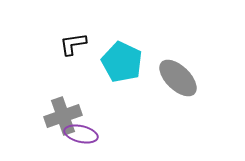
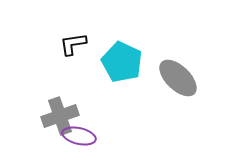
gray cross: moved 3 px left
purple ellipse: moved 2 px left, 2 px down
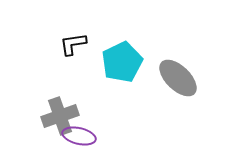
cyan pentagon: rotated 21 degrees clockwise
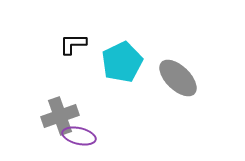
black L-shape: rotated 8 degrees clockwise
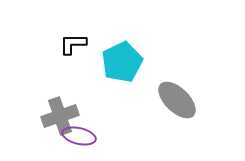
gray ellipse: moved 1 px left, 22 px down
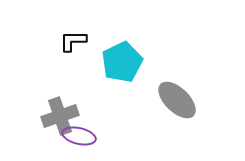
black L-shape: moved 3 px up
